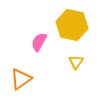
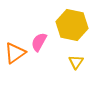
orange triangle: moved 6 px left, 26 px up
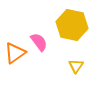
pink semicircle: rotated 114 degrees clockwise
yellow triangle: moved 4 px down
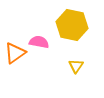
pink semicircle: rotated 42 degrees counterclockwise
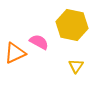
pink semicircle: rotated 18 degrees clockwise
orange triangle: rotated 10 degrees clockwise
